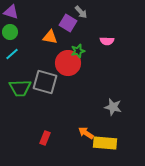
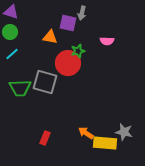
gray arrow: moved 1 px right, 1 px down; rotated 56 degrees clockwise
purple square: rotated 18 degrees counterclockwise
gray star: moved 11 px right, 25 px down
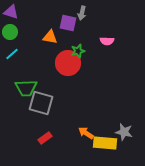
gray square: moved 4 px left, 21 px down
green trapezoid: moved 6 px right
red rectangle: rotated 32 degrees clockwise
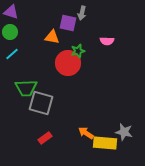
orange triangle: moved 2 px right
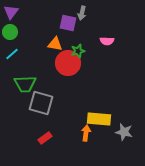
purple triangle: rotated 49 degrees clockwise
orange triangle: moved 3 px right, 7 px down
green trapezoid: moved 1 px left, 4 px up
orange arrow: rotated 63 degrees clockwise
yellow rectangle: moved 6 px left, 24 px up
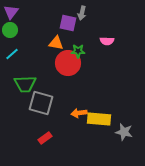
green circle: moved 2 px up
orange triangle: moved 1 px right, 1 px up
green star: rotated 16 degrees clockwise
orange arrow: moved 7 px left, 20 px up; rotated 105 degrees counterclockwise
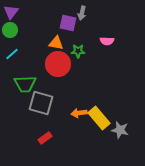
red circle: moved 10 px left, 1 px down
yellow rectangle: moved 1 px up; rotated 45 degrees clockwise
gray star: moved 4 px left, 2 px up
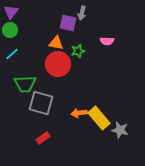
green star: rotated 16 degrees counterclockwise
red rectangle: moved 2 px left
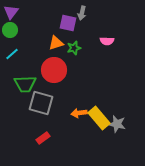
orange triangle: rotated 28 degrees counterclockwise
green star: moved 4 px left, 3 px up
red circle: moved 4 px left, 6 px down
gray star: moved 3 px left, 6 px up
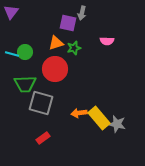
green circle: moved 15 px right, 22 px down
cyan line: rotated 56 degrees clockwise
red circle: moved 1 px right, 1 px up
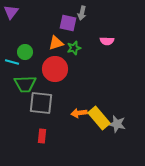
cyan line: moved 8 px down
gray square: rotated 10 degrees counterclockwise
red rectangle: moved 1 px left, 2 px up; rotated 48 degrees counterclockwise
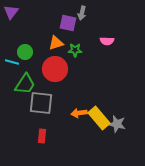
green star: moved 1 px right, 2 px down; rotated 16 degrees clockwise
green trapezoid: rotated 55 degrees counterclockwise
